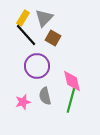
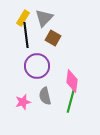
black line: rotated 35 degrees clockwise
pink diamond: rotated 20 degrees clockwise
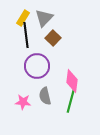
brown square: rotated 14 degrees clockwise
pink star: rotated 21 degrees clockwise
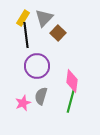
brown square: moved 5 px right, 5 px up
gray semicircle: moved 4 px left; rotated 30 degrees clockwise
pink star: moved 1 px down; rotated 28 degrees counterclockwise
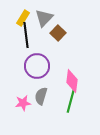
pink star: rotated 14 degrees clockwise
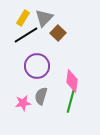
black line: rotated 65 degrees clockwise
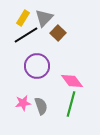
pink diamond: rotated 45 degrees counterclockwise
gray semicircle: moved 10 px down; rotated 144 degrees clockwise
green line: moved 4 px down
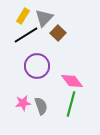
yellow rectangle: moved 2 px up
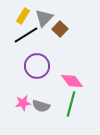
brown square: moved 2 px right, 4 px up
gray semicircle: rotated 126 degrees clockwise
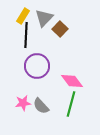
black line: rotated 55 degrees counterclockwise
gray semicircle: rotated 30 degrees clockwise
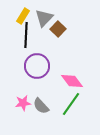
brown square: moved 2 px left
green line: rotated 20 degrees clockwise
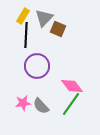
brown square: rotated 21 degrees counterclockwise
pink diamond: moved 5 px down
